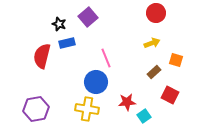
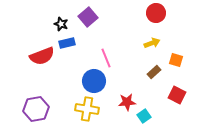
black star: moved 2 px right
red semicircle: rotated 125 degrees counterclockwise
blue circle: moved 2 px left, 1 px up
red square: moved 7 px right
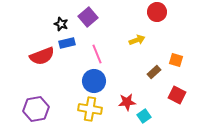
red circle: moved 1 px right, 1 px up
yellow arrow: moved 15 px left, 3 px up
pink line: moved 9 px left, 4 px up
yellow cross: moved 3 px right
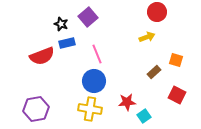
yellow arrow: moved 10 px right, 3 px up
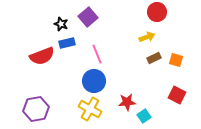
brown rectangle: moved 14 px up; rotated 16 degrees clockwise
yellow cross: rotated 20 degrees clockwise
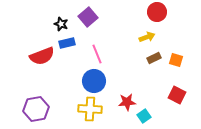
yellow cross: rotated 25 degrees counterclockwise
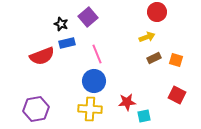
cyan square: rotated 24 degrees clockwise
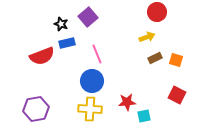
brown rectangle: moved 1 px right
blue circle: moved 2 px left
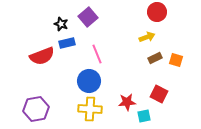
blue circle: moved 3 px left
red square: moved 18 px left, 1 px up
